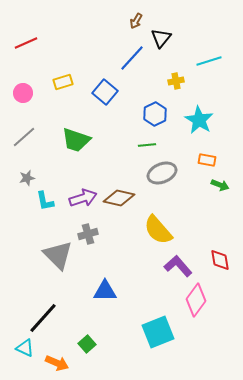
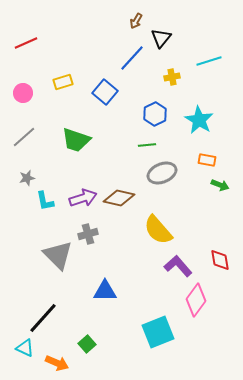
yellow cross: moved 4 px left, 4 px up
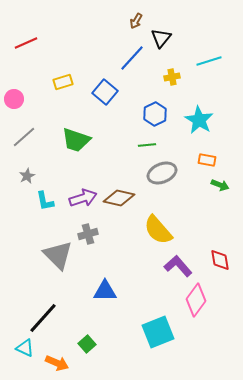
pink circle: moved 9 px left, 6 px down
gray star: moved 2 px up; rotated 14 degrees counterclockwise
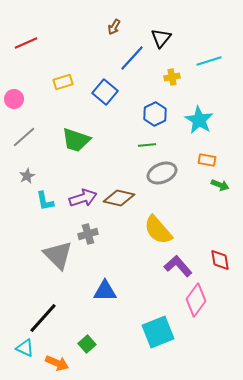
brown arrow: moved 22 px left, 6 px down
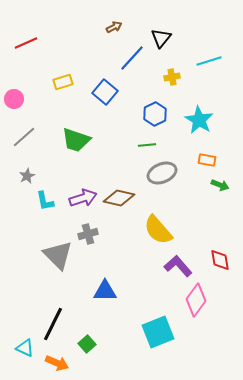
brown arrow: rotated 147 degrees counterclockwise
black line: moved 10 px right, 6 px down; rotated 16 degrees counterclockwise
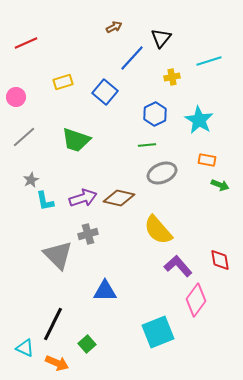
pink circle: moved 2 px right, 2 px up
gray star: moved 4 px right, 4 px down
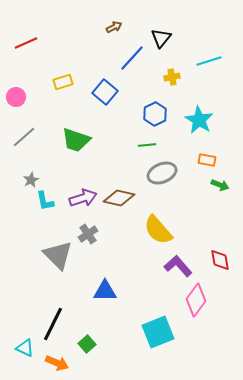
gray cross: rotated 18 degrees counterclockwise
